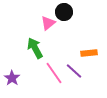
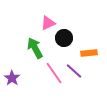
black circle: moved 26 px down
pink triangle: rotated 14 degrees clockwise
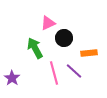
pink line: rotated 20 degrees clockwise
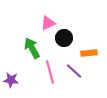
green arrow: moved 3 px left
pink line: moved 4 px left, 1 px up
purple star: moved 1 px left, 2 px down; rotated 28 degrees counterclockwise
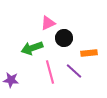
green arrow: rotated 80 degrees counterclockwise
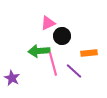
black circle: moved 2 px left, 2 px up
green arrow: moved 7 px right, 3 px down; rotated 15 degrees clockwise
pink line: moved 3 px right, 8 px up
purple star: moved 1 px right, 2 px up; rotated 21 degrees clockwise
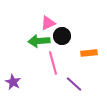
green arrow: moved 10 px up
pink line: moved 1 px up
purple line: moved 13 px down
purple star: moved 1 px right, 4 px down
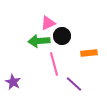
pink line: moved 1 px right, 1 px down
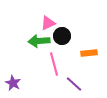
purple star: moved 1 px down
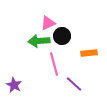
purple star: moved 1 px right, 2 px down
